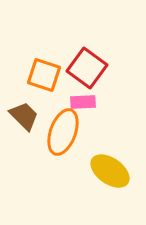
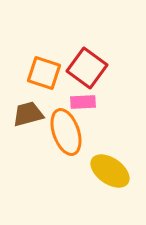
orange square: moved 2 px up
brown trapezoid: moved 4 px right, 2 px up; rotated 60 degrees counterclockwise
orange ellipse: moved 3 px right; rotated 39 degrees counterclockwise
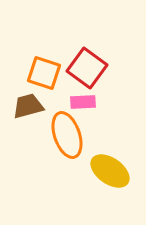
brown trapezoid: moved 8 px up
orange ellipse: moved 1 px right, 3 px down
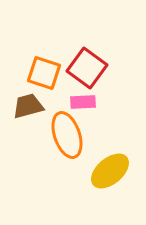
yellow ellipse: rotated 75 degrees counterclockwise
